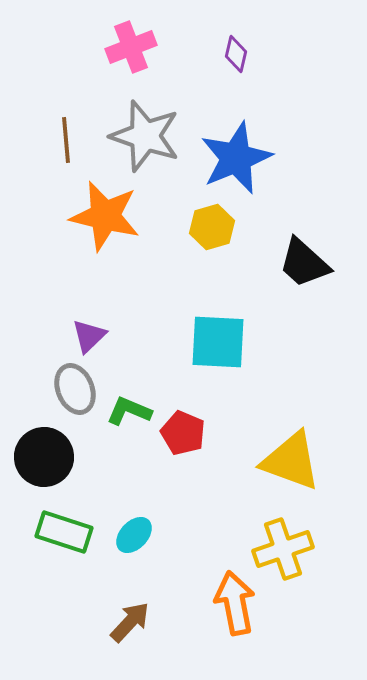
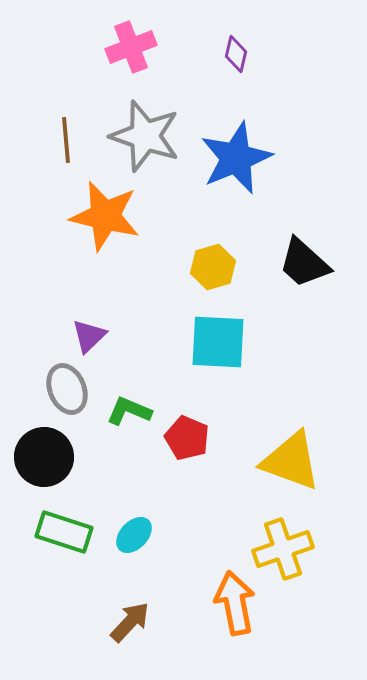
yellow hexagon: moved 1 px right, 40 px down
gray ellipse: moved 8 px left
red pentagon: moved 4 px right, 5 px down
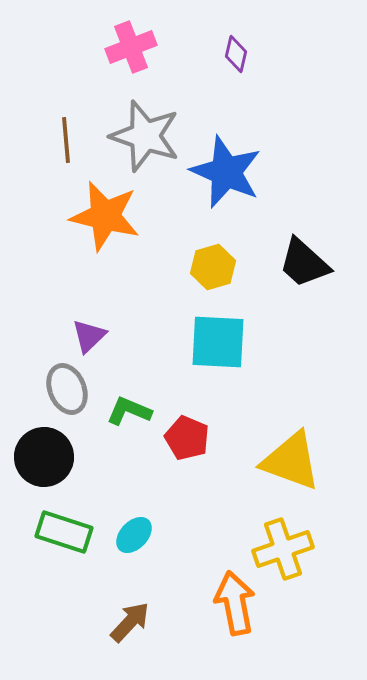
blue star: moved 10 px left, 14 px down; rotated 26 degrees counterclockwise
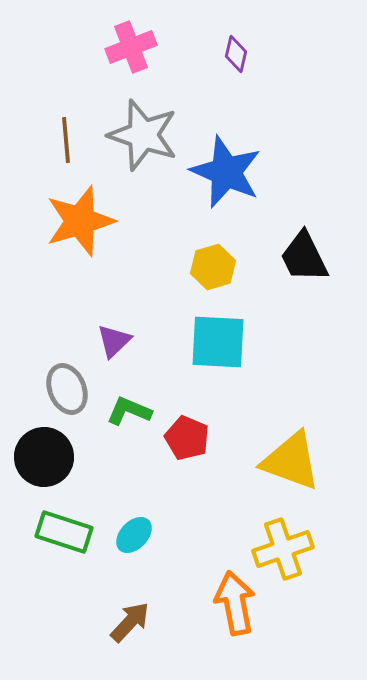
gray star: moved 2 px left, 1 px up
orange star: moved 25 px left, 5 px down; rotated 30 degrees counterclockwise
black trapezoid: moved 6 px up; rotated 22 degrees clockwise
purple triangle: moved 25 px right, 5 px down
